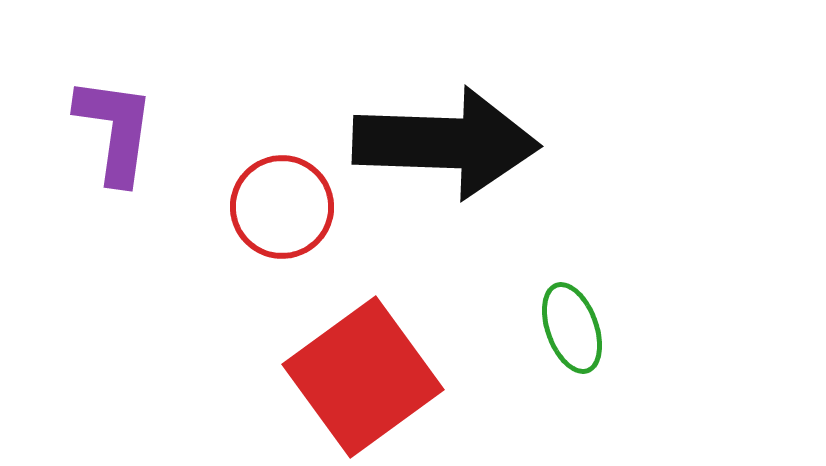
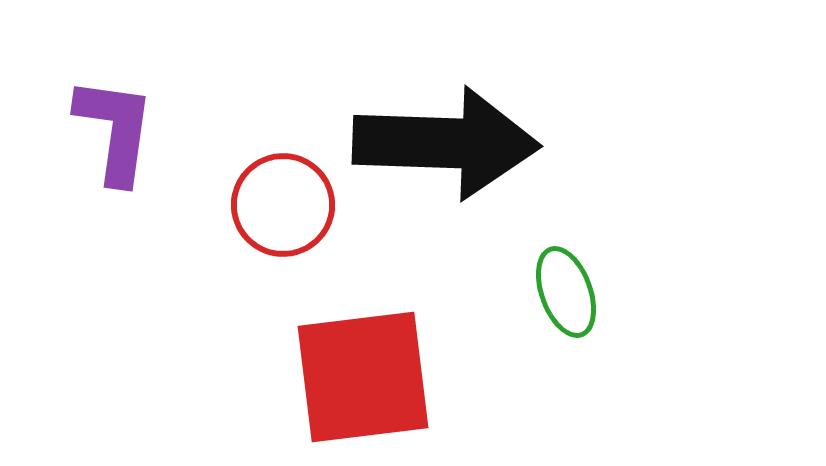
red circle: moved 1 px right, 2 px up
green ellipse: moved 6 px left, 36 px up
red square: rotated 29 degrees clockwise
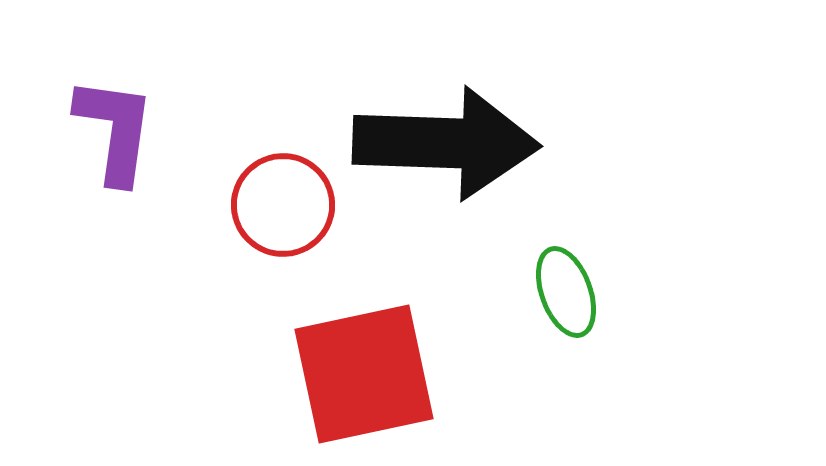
red square: moved 1 px right, 3 px up; rotated 5 degrees counterclockwise
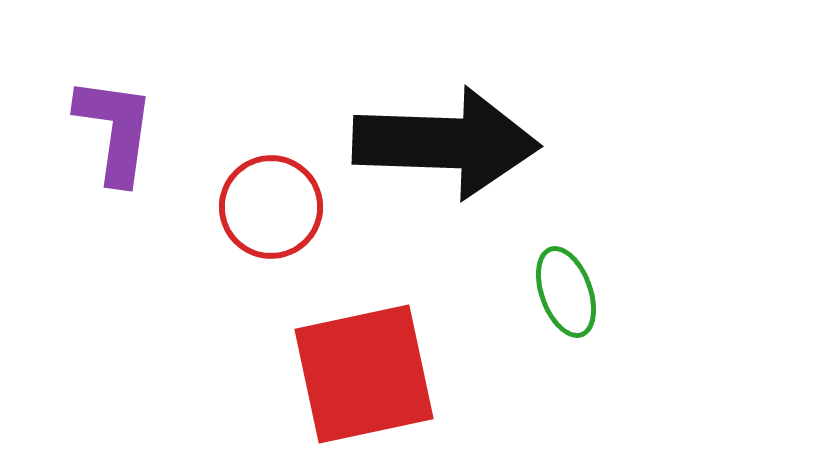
red circle: moved 12 px left, 2 px down
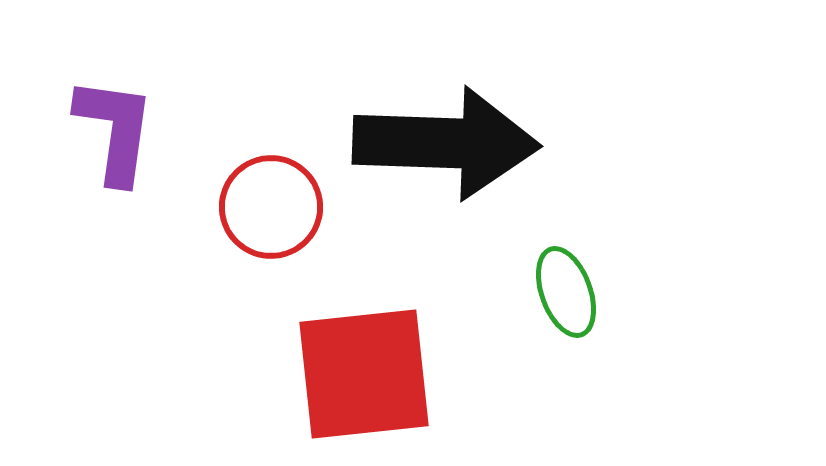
red square: rotated 6 degrees clockwise
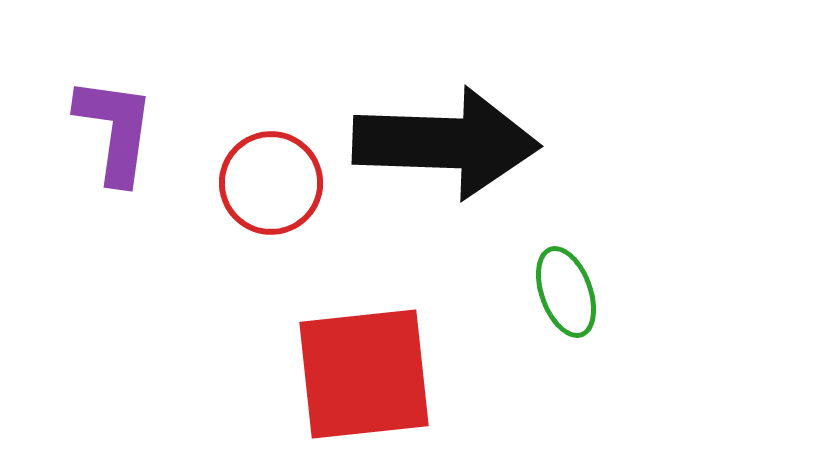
red circle: moved 24 px up
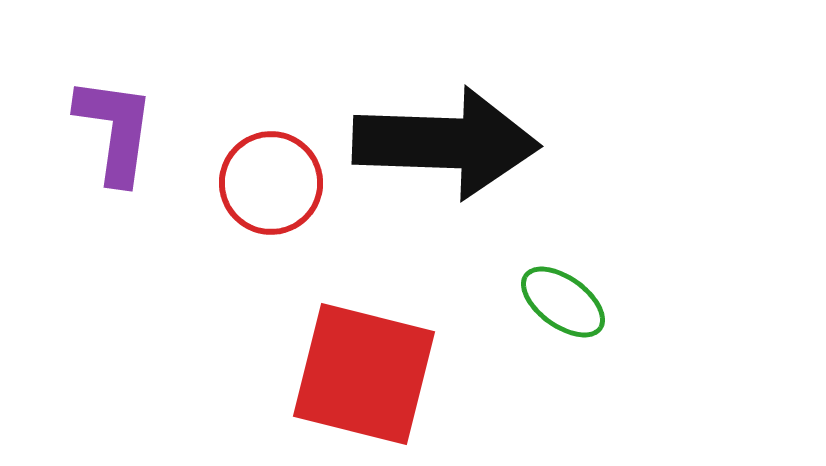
green ellipse: moved 3 px left, 10 px down; rotated 34 degrees counterclockwise
red square: rotated 20 degrees clockwise
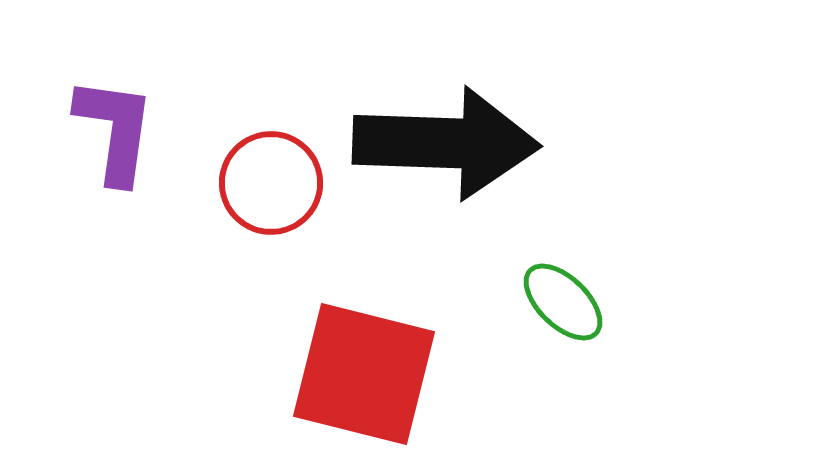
green ellipse: rotated 8 degrees clockwise
